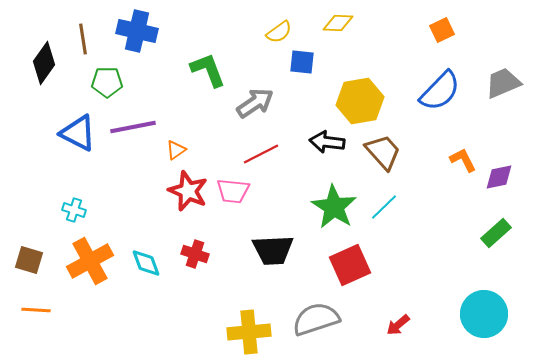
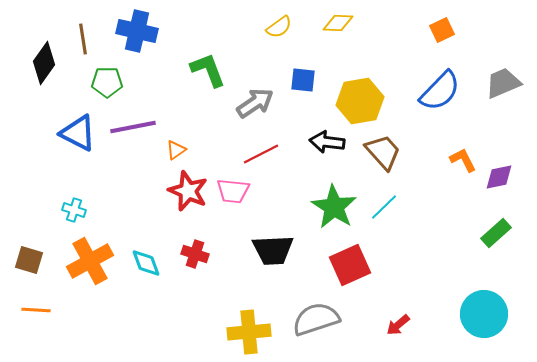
yellow semicircle: moved 5 px up
blue square: moved 1 px right, 18 px down
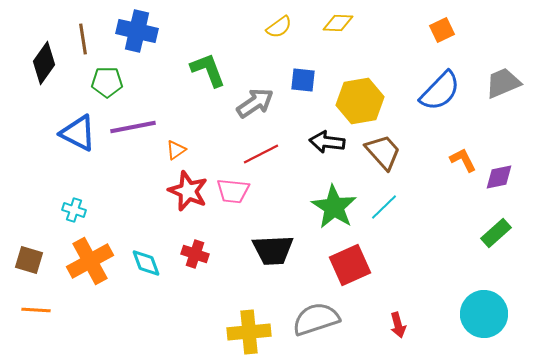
red arrow: rotated 65 degrees counterclockwise
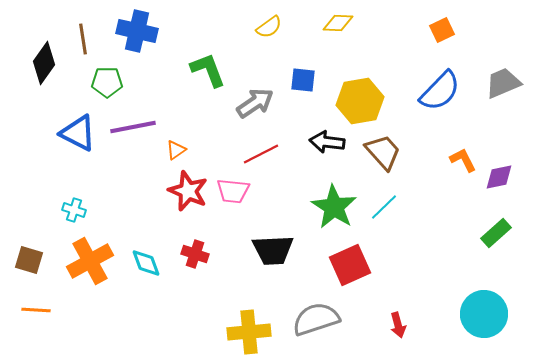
yellow semicircle: moved 10 px left
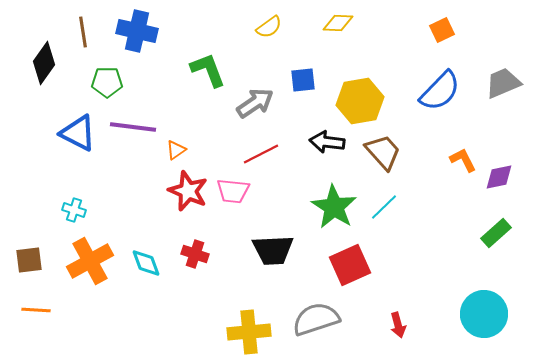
brown line: moved 7 px up
blue square: rotated 12 degrees counterclockwise
purple line: rotated 18 degrees clockwise
brown square: rotated 24 degrees counterclockwise
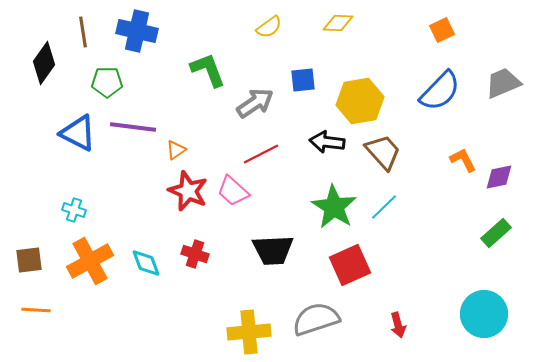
pink trapezoid: rotated 36 degrees clockwise
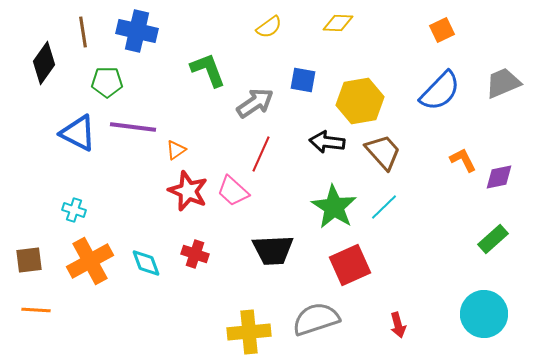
blue square: rotated 16 degrees clockwise
red line: rotated 39 degrees counterclockwise
green rectangle: moved 3 px left, 6 px down
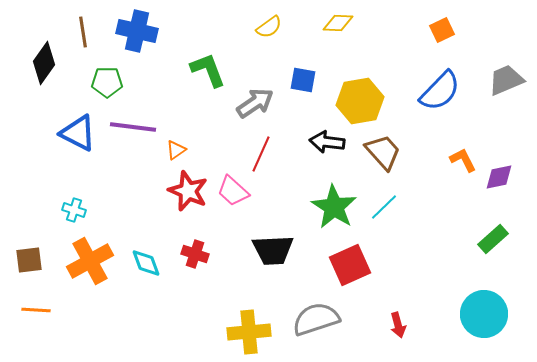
gray trapezoid: moved 3 px right, 3 px up
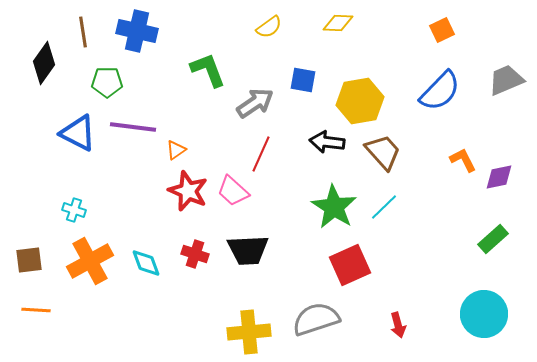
black trapezoid: moved 25 px left
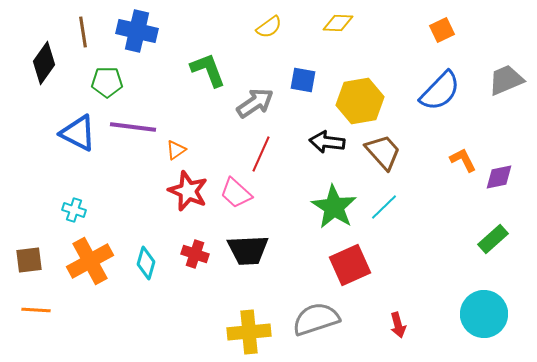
pink trapezoid: moved 3 px right, 2 px down
cyan diamond: rotated 36 degrees clockwise
